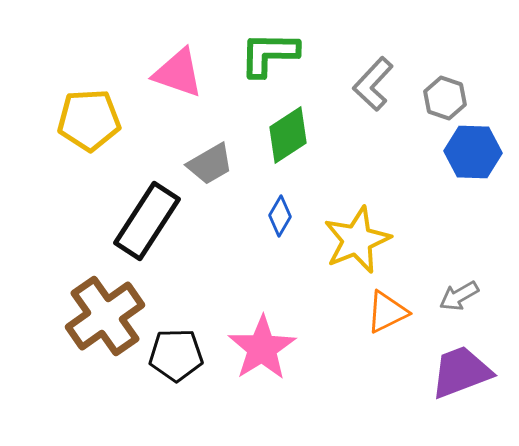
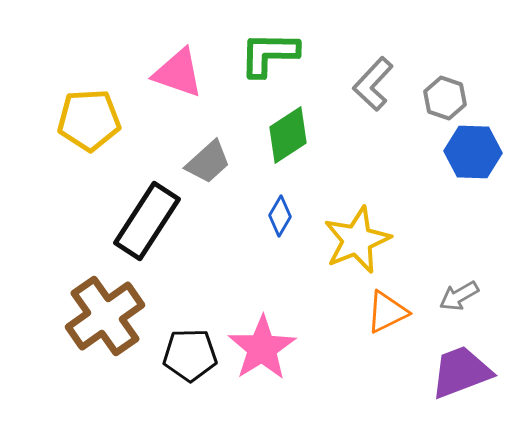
gray trapezoid: moved 2 px left, 2 px up; rotated 12 degrees counterclockwise
black pentagon: moved 14 px right
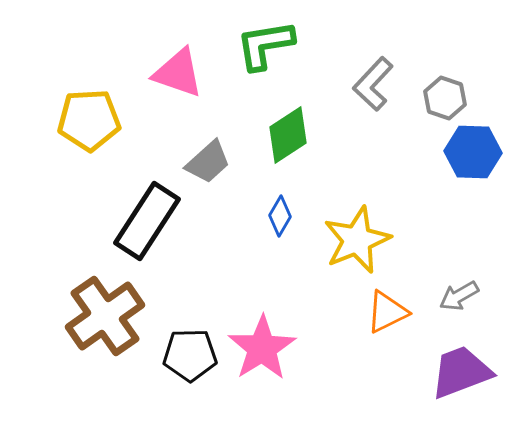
green L-shape: moved 4 px left, 9 px up; rotated 10 degrees counterclockwise
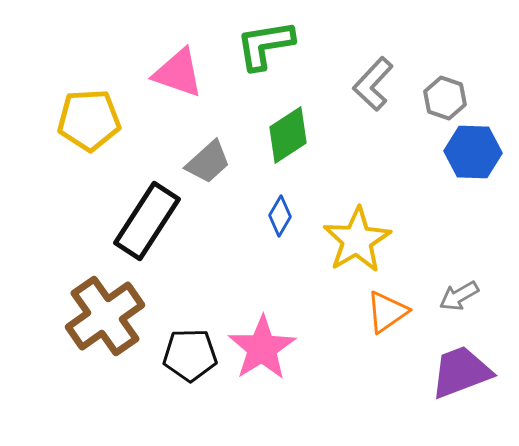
yellow star: rotated 8 degrees counterclockwise
orange triangle: rotated 9 degrees counterclockwise
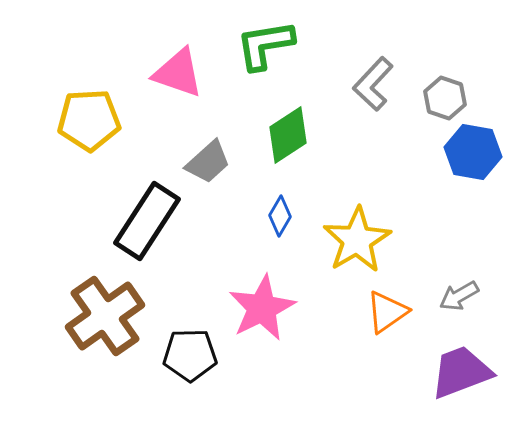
blue hexagon: rotated 8 degrees clockwise
pink star: moved 40 px up; rotated 6 degrees clockwise
